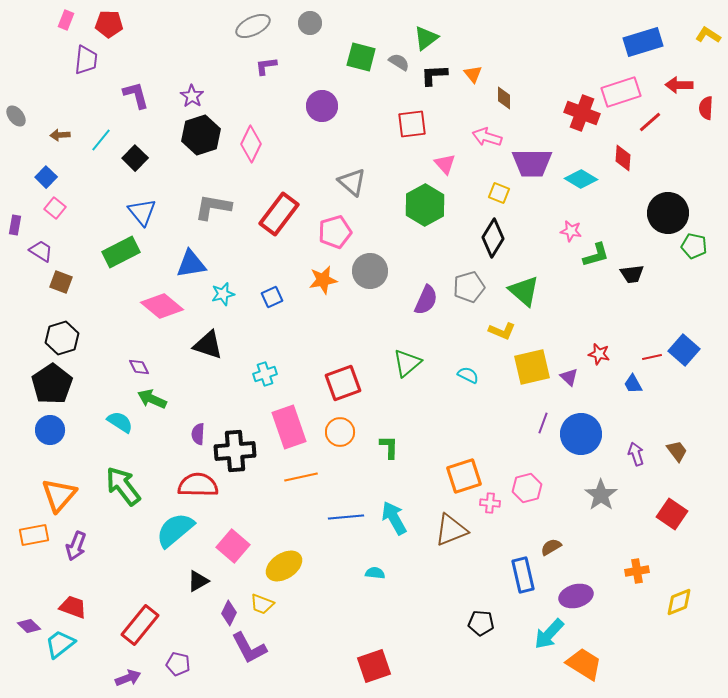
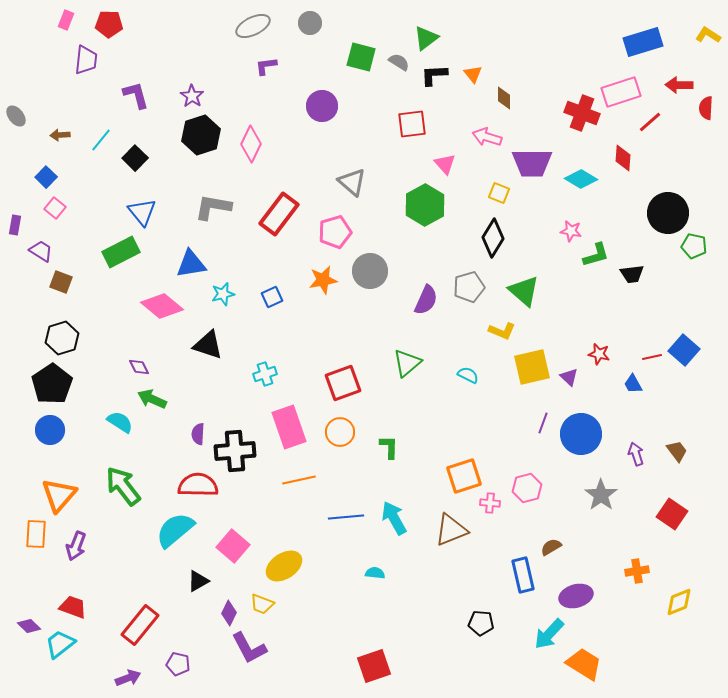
orange line at (301, 477): moved 2 px left, 3 px down
orange rectangle at (34, 535): moved 2 px right, 1 px up; rotated 76 degrees counterclockwise
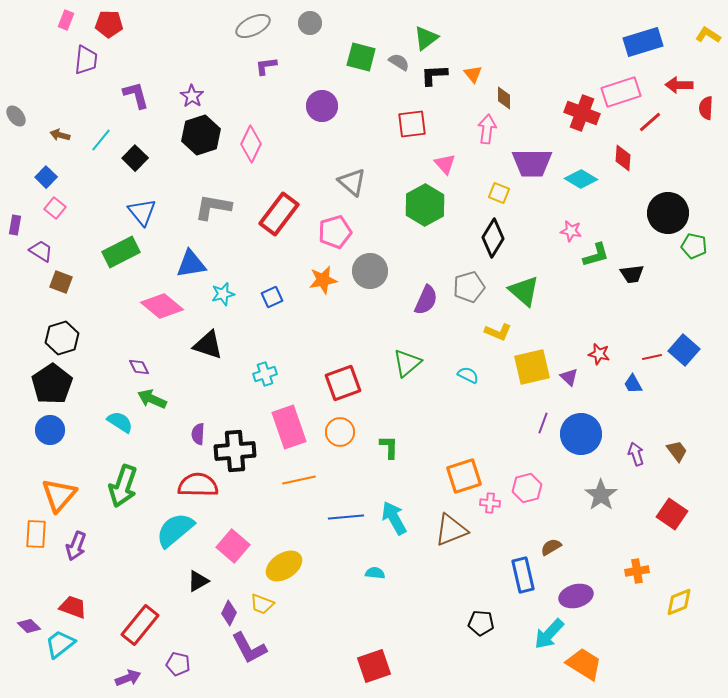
brown arrow at (60, 135): rotated 18 degrees clockwise
pink arrow at (487, 137): moved 8 px up; rotated 80 degrees clockwise
yellow L-shape at (502, 331): moved 4 px left, 1 px down
green arrow at (123, 486): rotated 123 degrees counterclockwise
